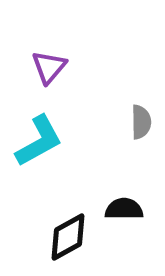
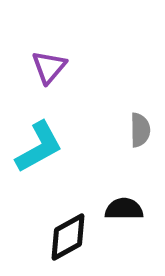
gray semicircle: moved 1 px left, 8 px down
cyan L-shape: moved 6 px down
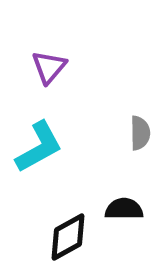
gray semicircle: moved 3 px down
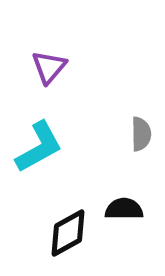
gray semicircle: moved 1 px right, 1 px down
black diamond: moved 4 px up
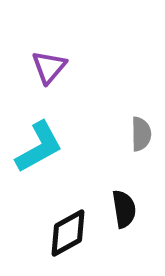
black semicircle: rotated 81 degrees clockwise
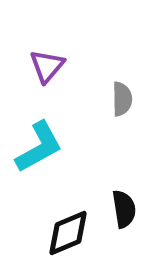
purple triangle: moved 2 px left, 1 px up
gray semicircle: moved 19 px left, 35 px up
black diamond: rotated 6 degrees clockwise
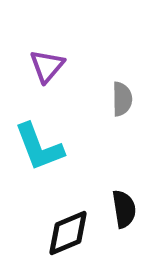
cyan L-shape: rotated 98 degrees clockwise
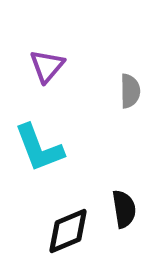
gray semicircle: moved 8 px right, 8 px up
cyan L-shape: moved 1 px down
black diamond: moved 2 px up
